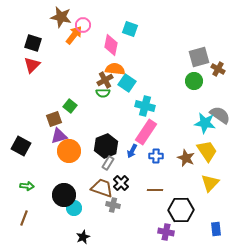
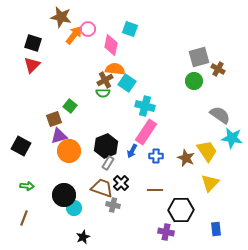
pink circle at (83, 25): moved 5 px right, 4 px down
cyan star at (205, 123): moved 27 px right, 15 px down
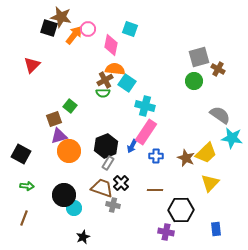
black square at (33, 43): moved 16 px right, 15 px up
black square at (21, 146): moved 8 px down
blue arrow at (132, 151): moved 5 px up
yellow trapezoid at (207, 151): moved 1 px left, 2 px down; rotated 80 degrees clockwise
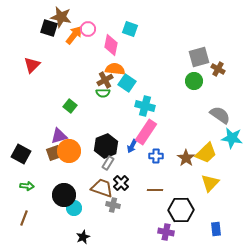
brown square at (54, 119): moved 34 px down
brown star at (186, 158): rotated 12 degrees clockwise
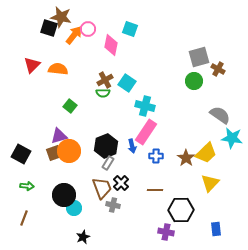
orange semicircle at (115, 69): moved 57 px left
blue arrow at (132, 146): rotated 40 degrees counterclockwise
brown trapezoid at (102, 188): rotated 50 degrees clockwise
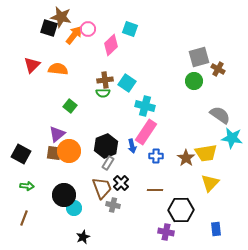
pink diamond at (111, 45): rotated 35 degrees clockwise
brown cross at (105, 80): rotated 21 degrees clockwise
purple triangle at (59, 136): moved 2 px left, 2 px up; rotated 24 degrees counterclockwise
brown square at (54, 153): rotated 28 degrees clockwise
yellow trapezoid at (206, 153): rotated 35 degrees clockwise
